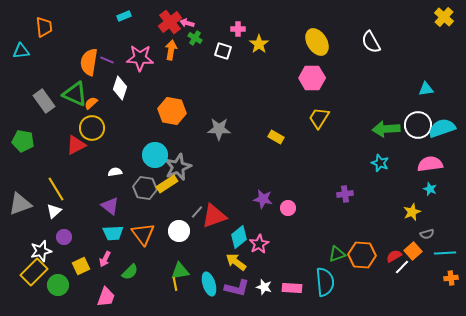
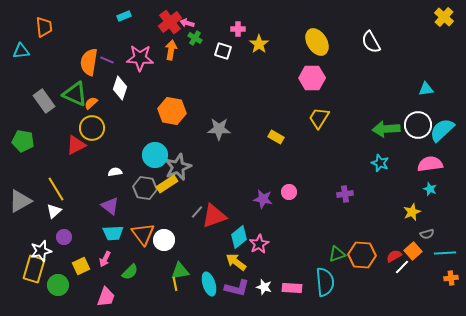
cyan semicircle at (442, 128): moved 2 px down; rotated 24 degrees counterclockwise
gray triangle at (20, 204): moved 3 px up; rotated 10 degrees counterclockwise
pink circle at (288, 208): moved 1 px right, 16 px up
white circle at (179, 231): moved 15 px left, 9 px down
yellow rectangle at (34, 272): moved 3 px up; rotated 28 degrees counterclockwise
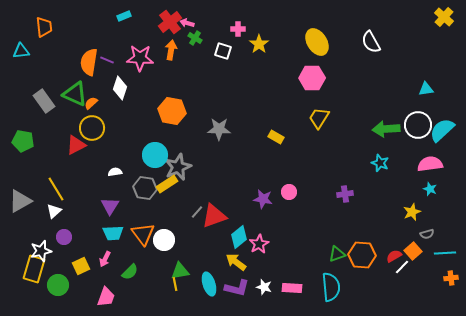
purple triangle at (110, 206): rotated 24 degrees clockwise
cyan semicircle at (325, 282): moved 6 px right, 5 px down
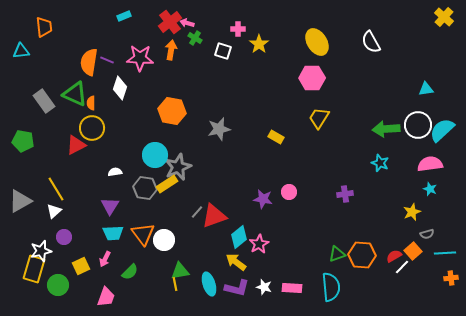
orange semicircle at (91, 103): rotated 48 degrees counterclockwise
gray star at (219, 129): rotated 15 degrees counterclockwise
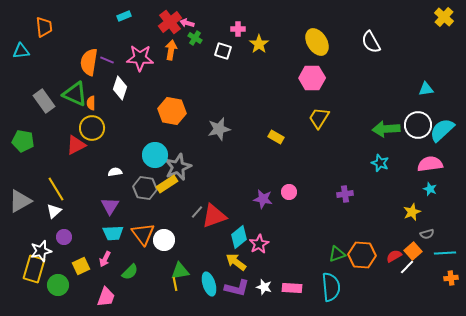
white line at (402, 267): moved 5 px right
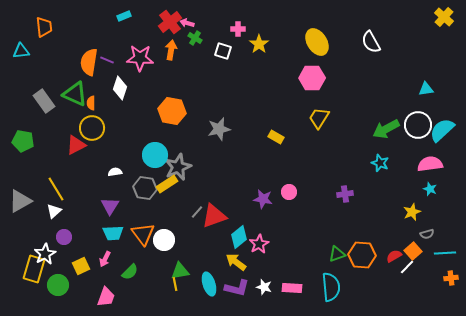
green arrow at (386, 129): rotated 24 degrees counterclockwise
white star at (41, 251): moved 4 px right, 3 px down; rotated 15 degrees counterclockwise
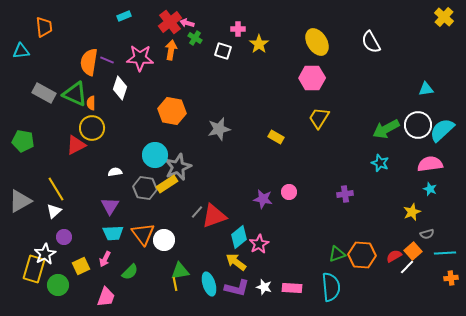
gray rectangle at (44, 101): moved 8 px up; rotated 25 degrees counterclockwise
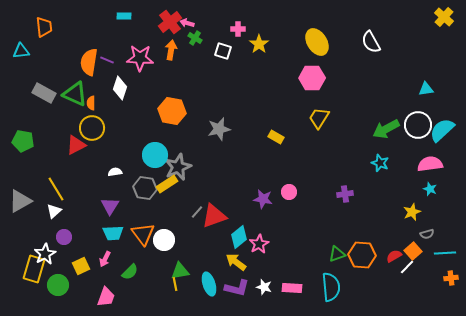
cyan rectangle at (124, 16): rotated 24 degrees clockwise
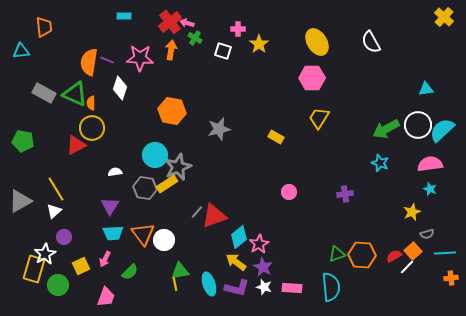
purple star at (263, 199): moved 68 px down; rotated 18 degrees clockwise
